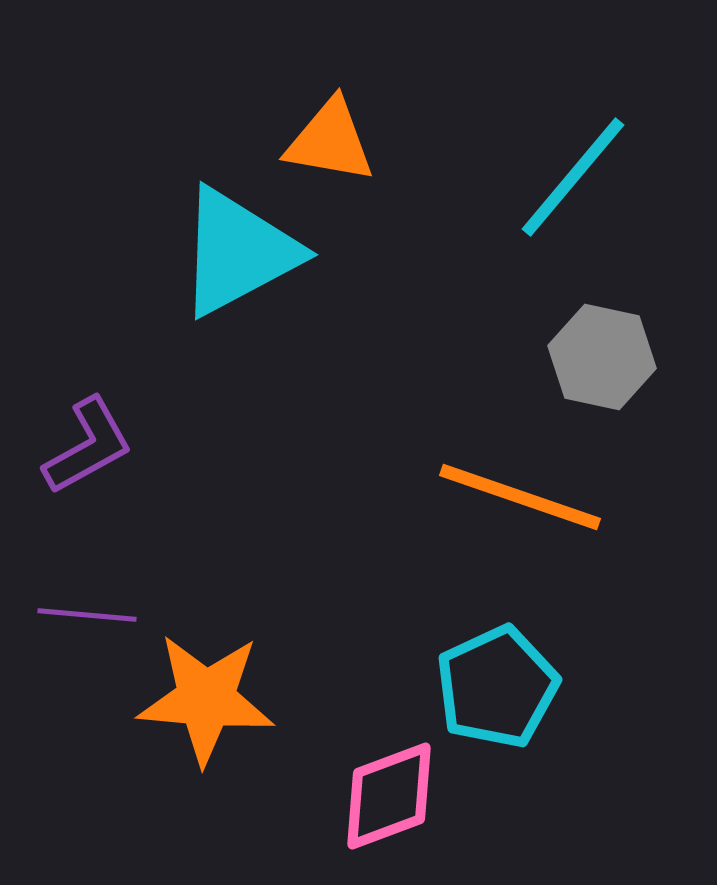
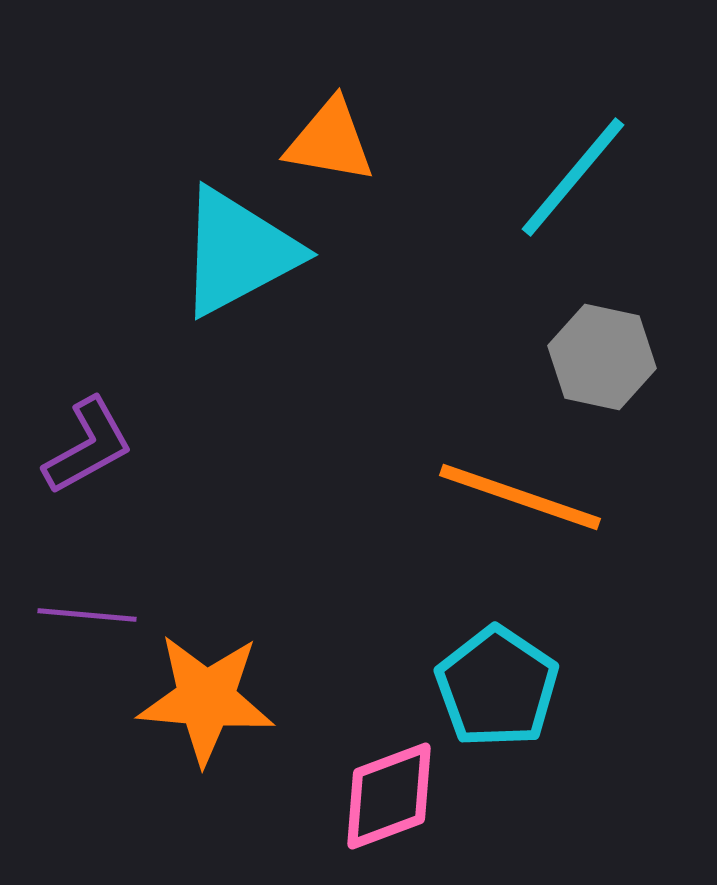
cyan pentagon: rotated 13 degrees counterclockwise
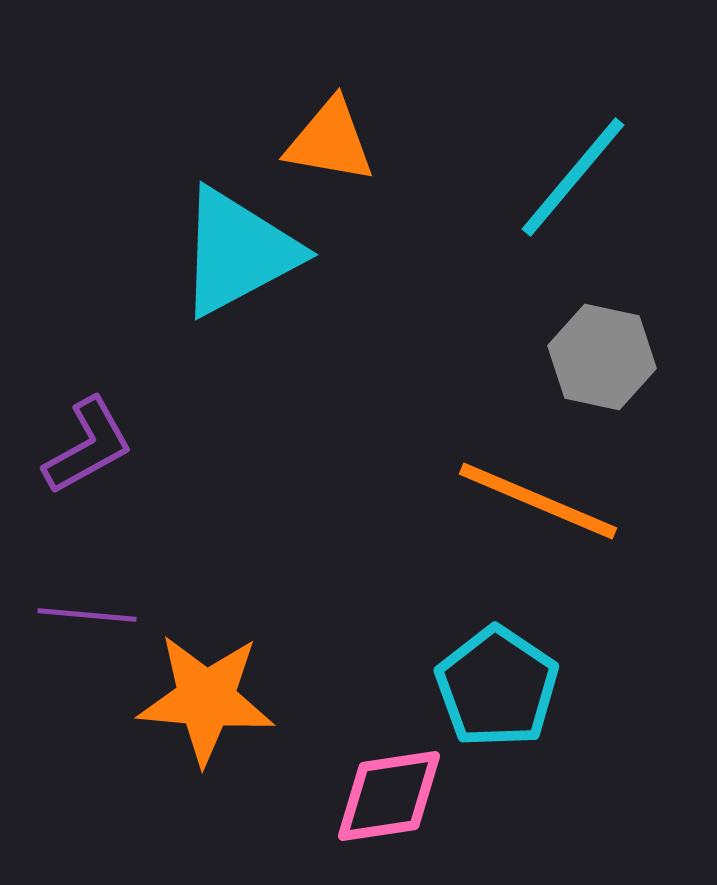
orange line: moved 18 px right, 4 px down; rotated 4 degrees clockwise
pink diamond: rotated 12 degrees clockwise
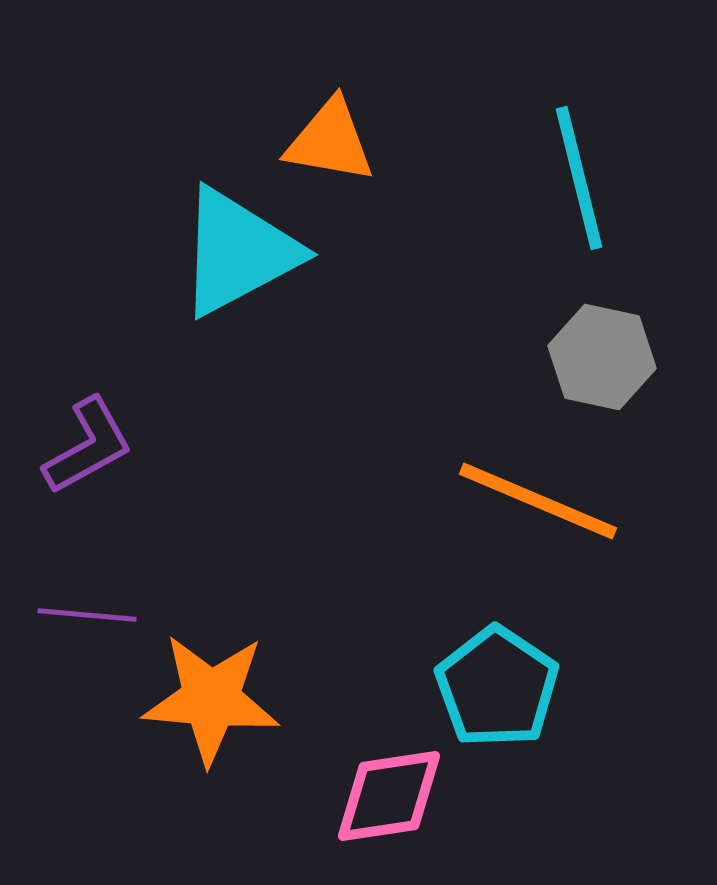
cyan line: moved 6 px right, 1 px down; rotated 54 degrees counterclockwise
orange star: moved 5 px right
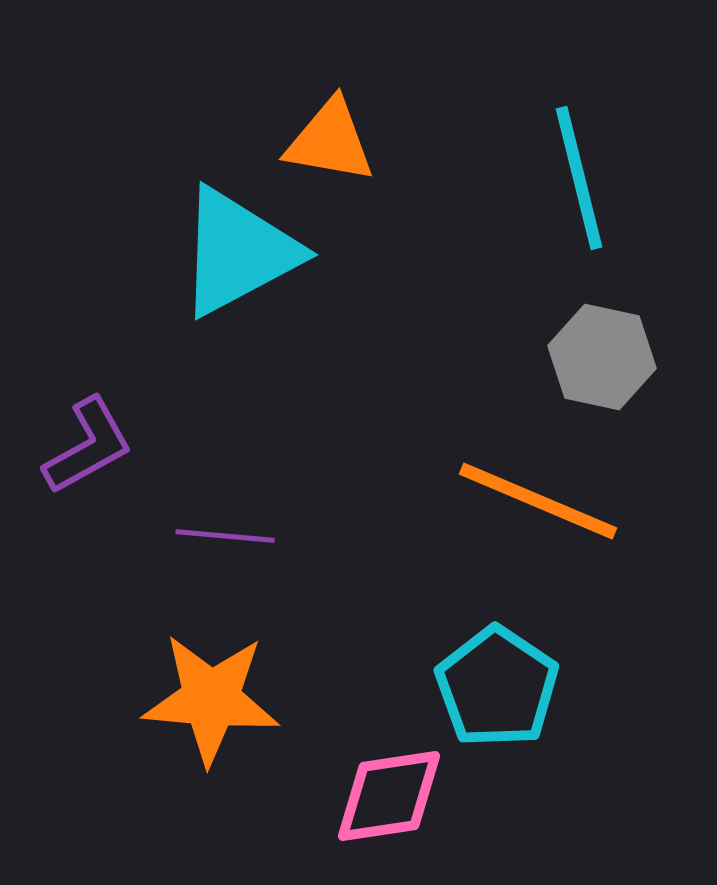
purple line: moved 138 px right, 79 px up
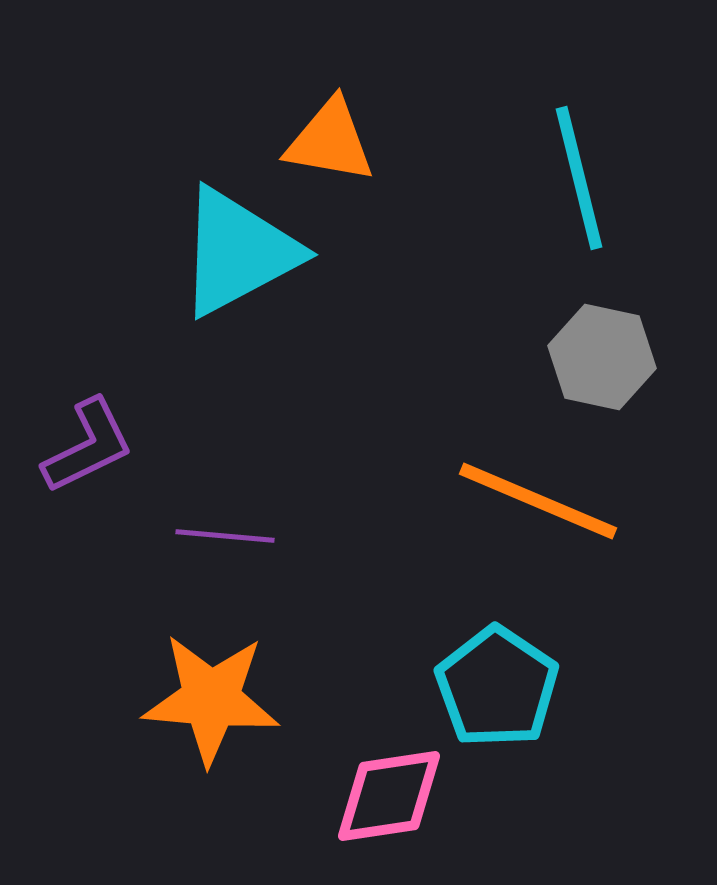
purple L-shape: rotated 3 degrees clockwise
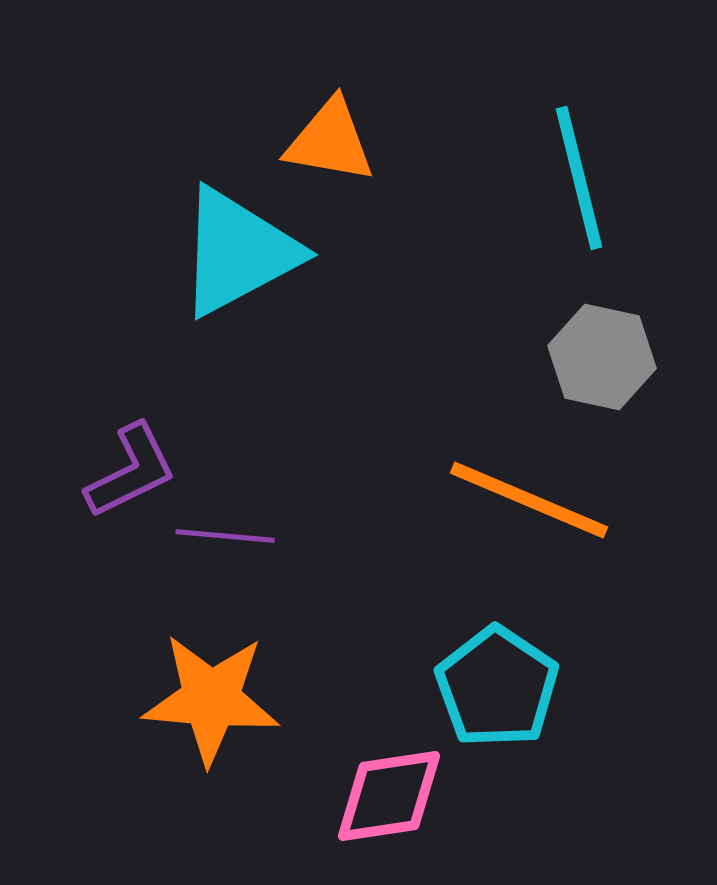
purple L-shape: moved 43 px right, 25 px down
orange line: moved 9 px left, 1 px up
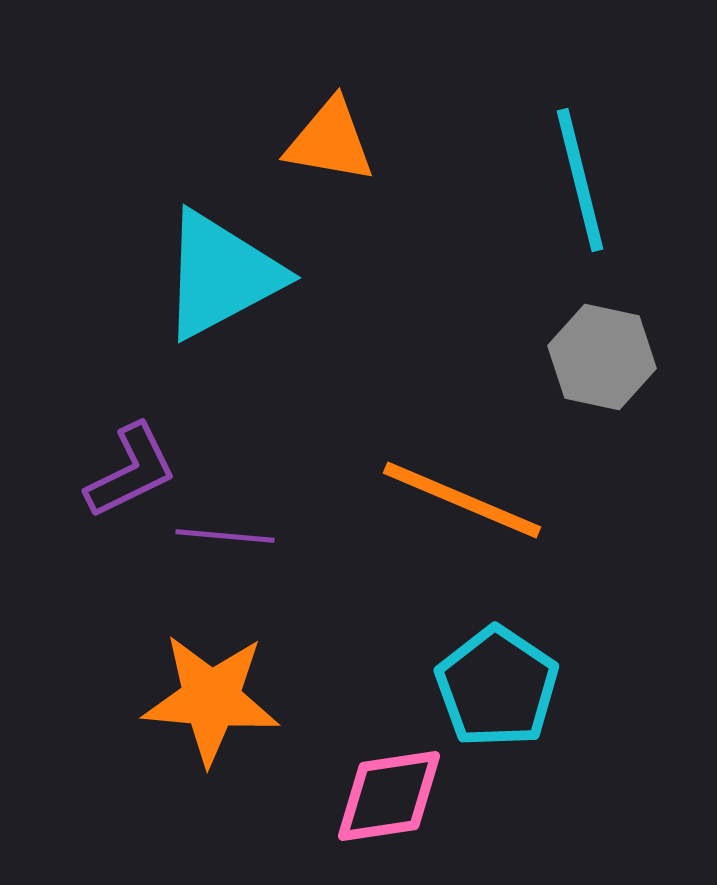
cyan line: moved 1 px right, 2 px down
cyan triangle: moved 17 px left, 23 px down
orange line: moved 67 px left
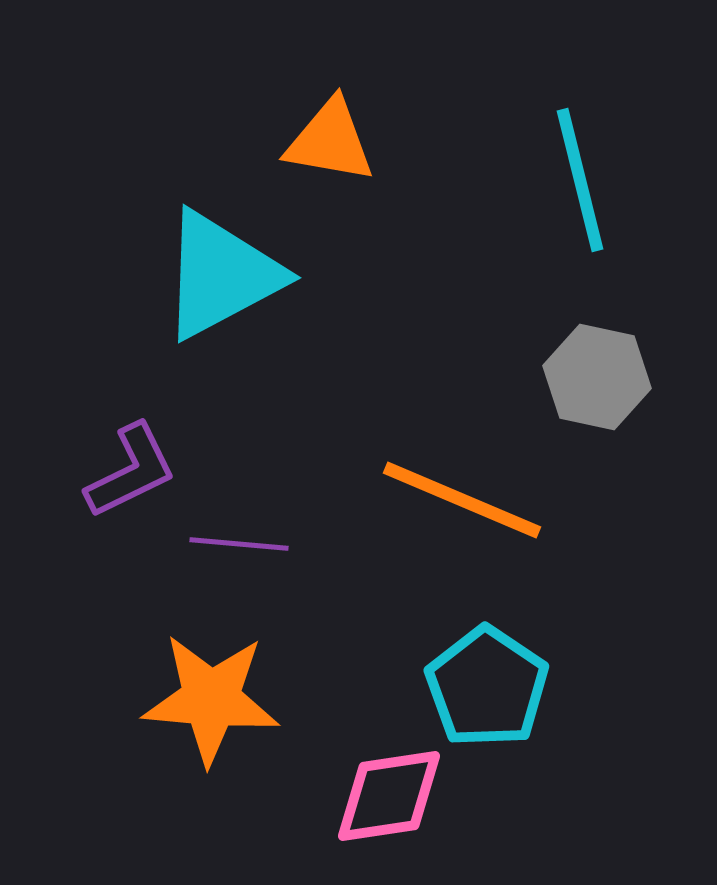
gray hexagon: moved 5 px left, 20 px down
purple line: moved 14 px right, 8 px down
cyan pentagon: moved 10 px left
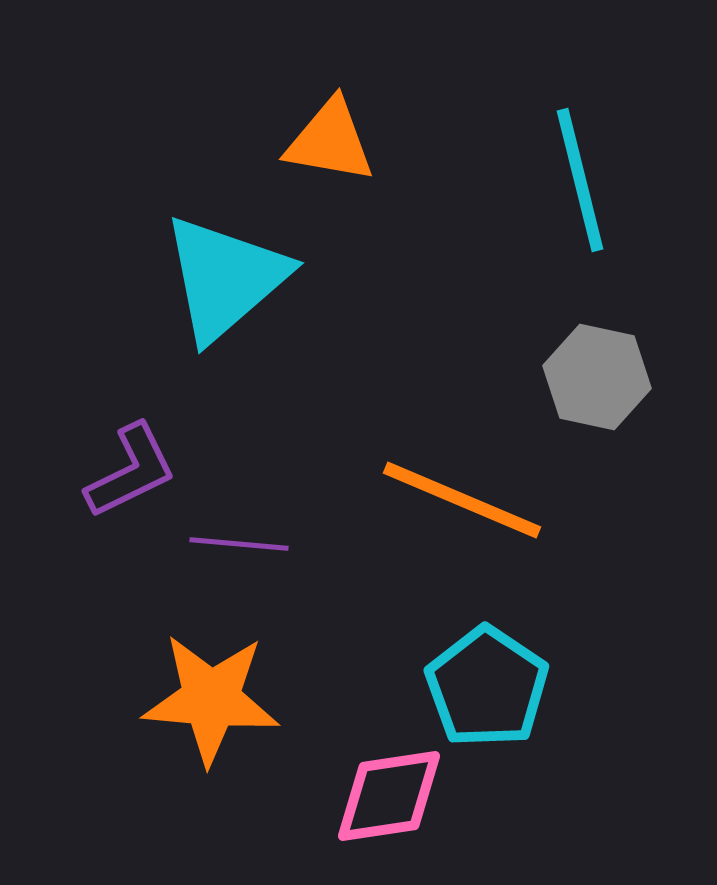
cyan triangle: moved 4 px right, 3 px down; rotated 13 degrees counterclockwise
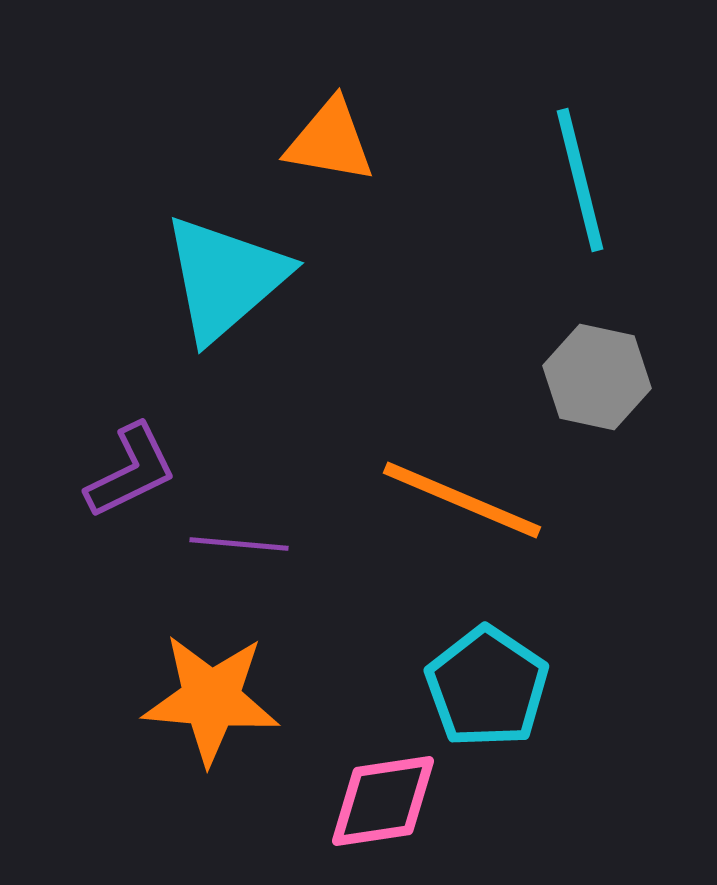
pink diamond: moved 6 px left, 5 px down
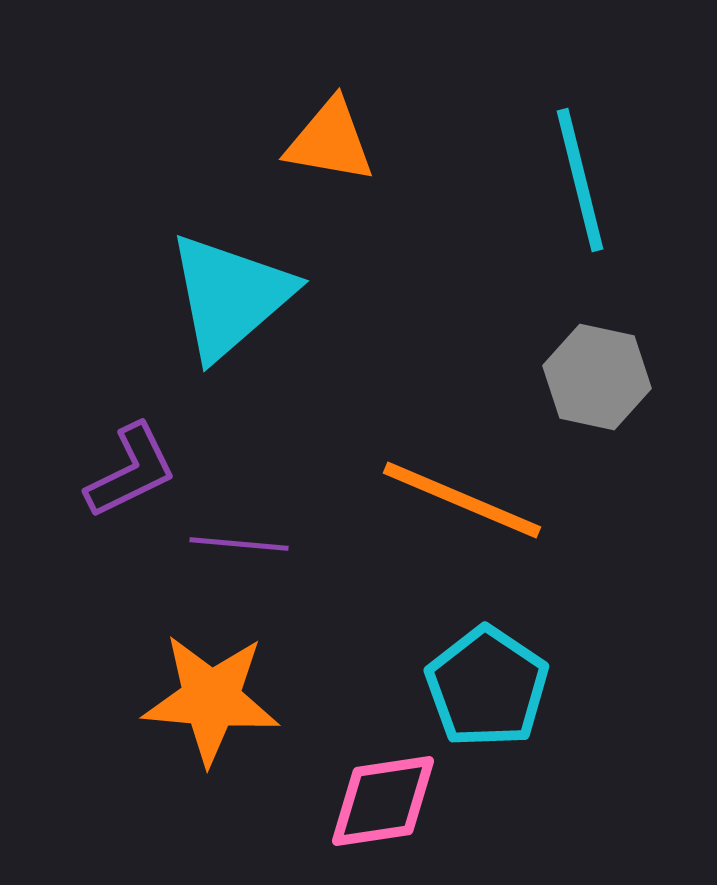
cyan triangle: moved 5 px right, 18 px down
